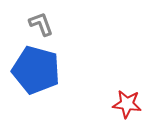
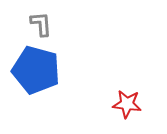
gray L-shape: rotated 16 degrees clockwise
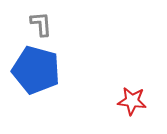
red star: moved 5 px right, 3 px up
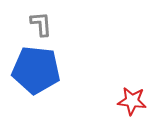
blue pentagon: rotated 9 degrees counterclockwise
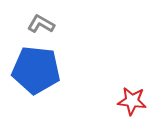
gray L-shape: rotated 56 degrees counterclockwise
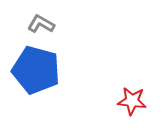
blue pentagon: rotated 9 degrees clockwise
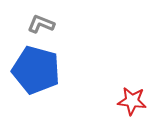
gray L-shape: rotated 8 degrees counterclockwise
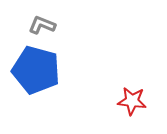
gray L-shape: moved 1 px right, 1 px down
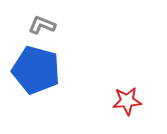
red star: moved 5 px left; rotated 12 degrees counterclockwise
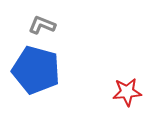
red star: moved 9 px up
